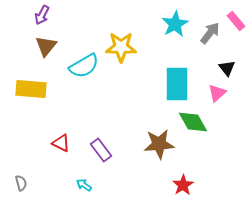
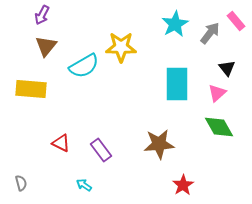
green diamond: moved 26 px right, 5 px down
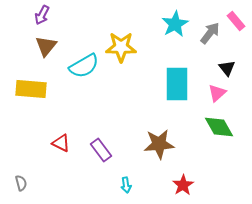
cyan arrow: moved 42 px right; rotated 133 degrees counterclockwise
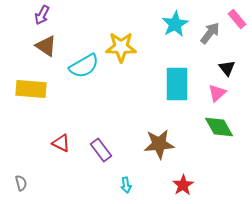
pink rectangle: moved 1 px right, 2 px up
brown triangle: rotated 35 degrees counterclockwise
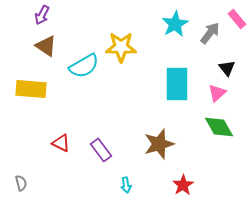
brown star: rotated 12 degrees counterclockwise
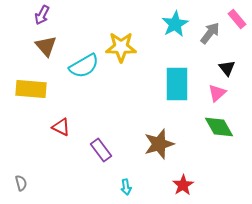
brown triangle: rotated 15 degrees clockwise
red triangle: moved 16 px up
cyan arrow: moved 2 px down
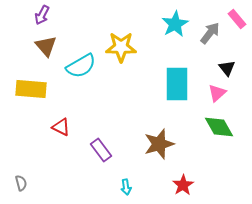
cyan semicircle: moved 3 px left
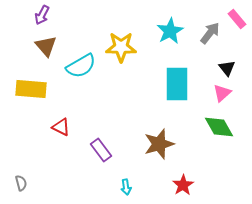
cyan star: moved 5 px left, 7 px down
pink triangle: moved 5 px right
